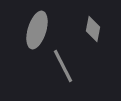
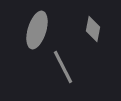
gray line: moved 1 px down
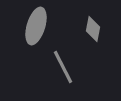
gray ellipse: moved 1 px left, 4 px up
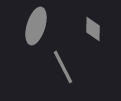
gray diamond: rotated 10 degrees counterclockwise
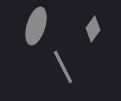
gray diamond: rotated 35 degrees clockwise
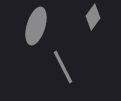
gray diamond: moved 12 px up
